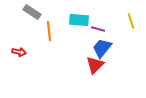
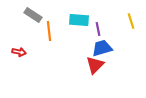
gray rectangle: moved 1 px right, 3 px down
purple line: rotated 64 degrees clockwise
blue trapezoid: rotated 35 degrees clockwise
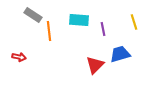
yellow line: moved 3 px right, 1 px down
purple line: moved 5 px right
blue trapezoid: moved 18 px right, 6 px down
red arrow: moved 5 px down
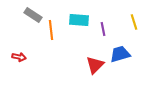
orange line: moved 2 px right, 1 px up
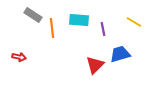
yellow line: rotated 42 degrees counterclockwise
orange line: moved 1 px right, 2 px up
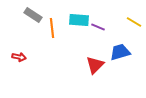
purple line: moved 5 px left, 2 px up; rotated 56 degrees counterclockwise
blue trapezoid: moved 2 px up
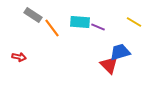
cyan rectangle: moved 1 px right, 2 px down
orange line: rotated 30 degrees counterclockwise
red triangle: moved 14 px right; rotated 30 degrees counterclockwise
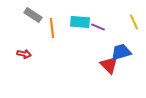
yellow line: rotated 35 degrees clockwise
orange line: rotated 30 degrees clockwise
blue trapezoid: moved 1 px right
red arrow: moved 5 px right, 3 px up
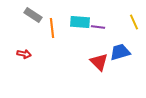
purple line: rotated 16 degrees counterclockwise
blue trapezoid: moved 1 px left
red triangle: moved 10 px left, 3 px up
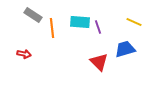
yellow line: rotated 42 degrees counterclockwise
purple line: rotated 64 degrees clockwise
blue trapezoid: moved 5 px right, 3 px up
